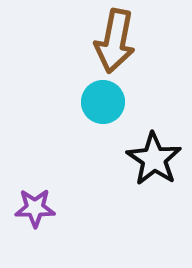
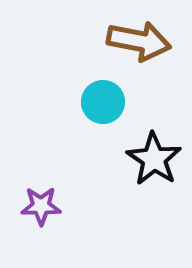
brown arrow: moved 24 px right; rotated 90 degrees counterclockwise
purple star: moved 6 px right, 2 px up
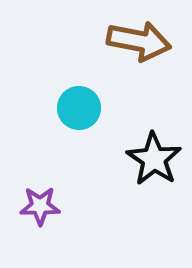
cyan circle: moved 24 px left, 6 px down
purple star: moved 1 px left
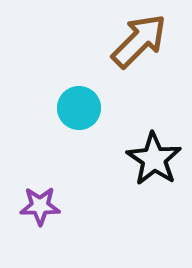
brown arrow: rotated 56 degrees counterclockwise
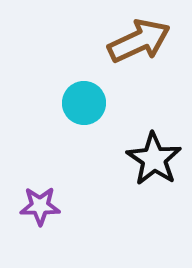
brown arrow: rotated 20 degrees clockwise
cyan circle: moved 5 px right, 5 px up
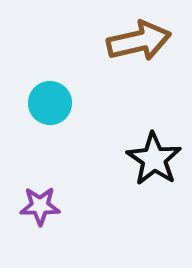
brown arrow: rotated 12 degrees clockwise
cyan circle: moved 34 px left
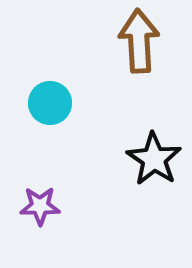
brown arrow: rotated 80 degrees counterclockwise
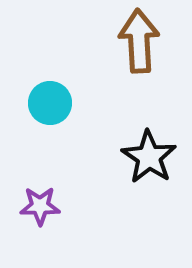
black star: moved 5 px left, 2 px up
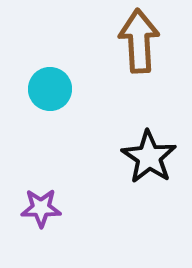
cyan circle: moved 14 px up
purple star: moved 1 px right, 2 px down
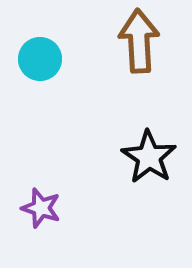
cyan circle: moved 10 px left, 30 px up
purple star: rotated 18 degrees clockwise
